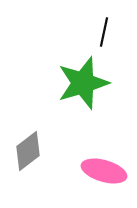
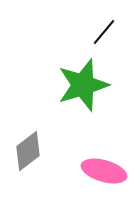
black line: rotated 28 degrees clockwise
green star: moved 2 px down
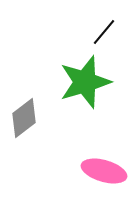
green star: moved 2 px right, 3 px up
gray diamond: moved 4 px left, 33 px up
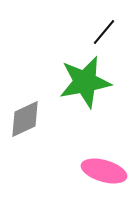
green star: rotated 6 degrees clockwise
gray diamond: moved 1 px right, 1 px down; rotated 12 degrees clockwise
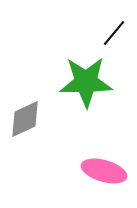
black line: moved 10 px right, 1 px down
green star: moved 1 px right; rotated 10 degrees clockwise
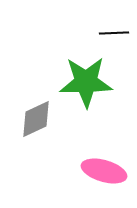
black line: rotated 48 degrees clockwise
gray diamond: moved 11 px right
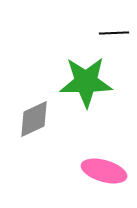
gray diamond: moved 2 px left
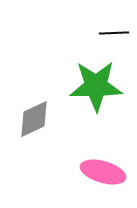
green star: moved 10 px right, 4 px down
pink ellipse: moved 1 px left, 1 px down
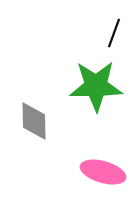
black line: rotated 68 degrees counterclockwise
gray diamond: moved 2 px down; rotated 66 degrees counterclockwise
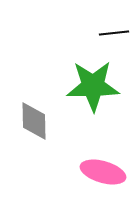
black line: rotated 64 degrees clockwise
green star: moved 3 px left
